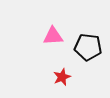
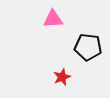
pink triangle: moved 17 px up
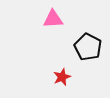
black pentagon: rotated 20 degrees clockwise
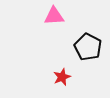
pink triangle: moved 1 px right, 3 px up
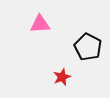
pink triangle: moved 14 px left, 8 px down
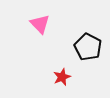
pink triangle: rotated 50 degrees clockwise
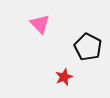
red star: moved 2 px right
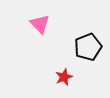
black pentagon: rotated 24 degrees clockwise
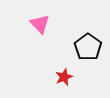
black pentagon: rotated 16 degrees counterclockwise
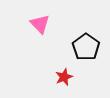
black pentagon: moved 2 px left
